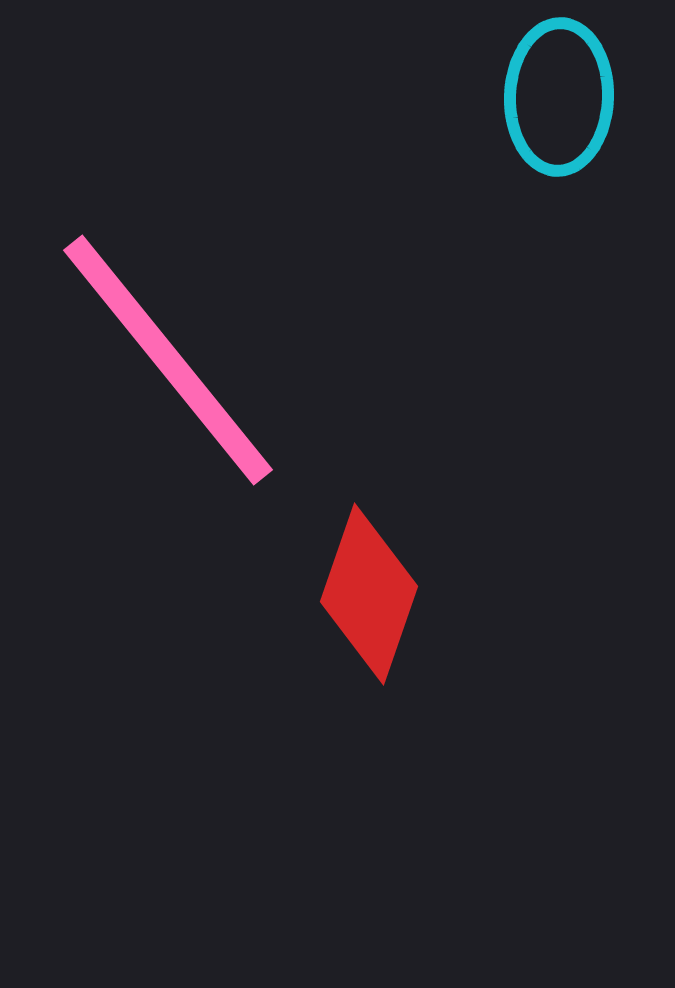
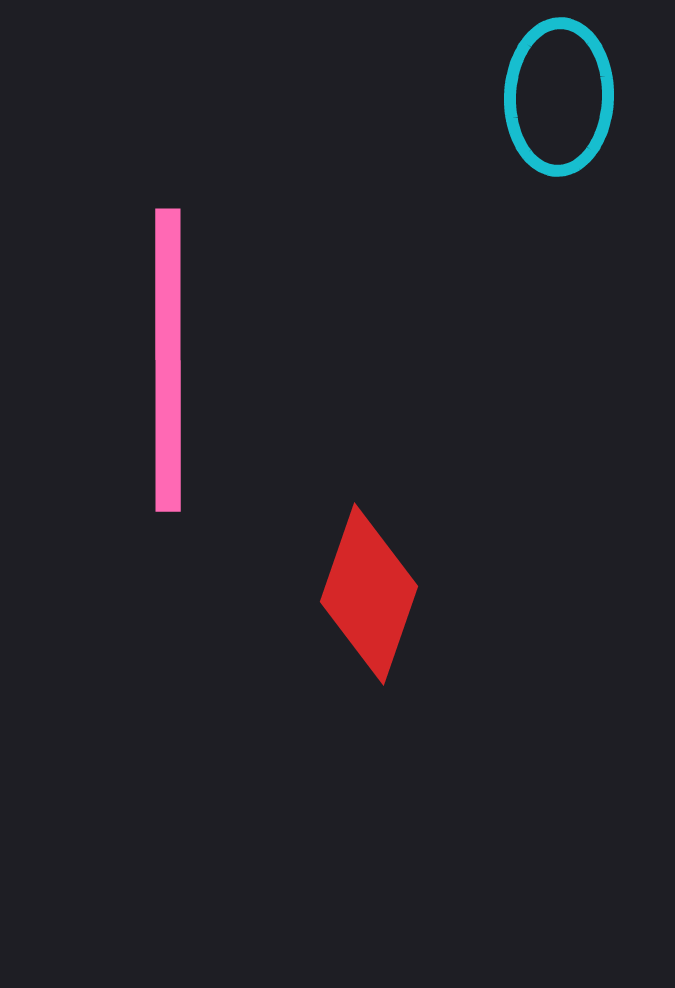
pink line: rotated 39 degrees clockwise
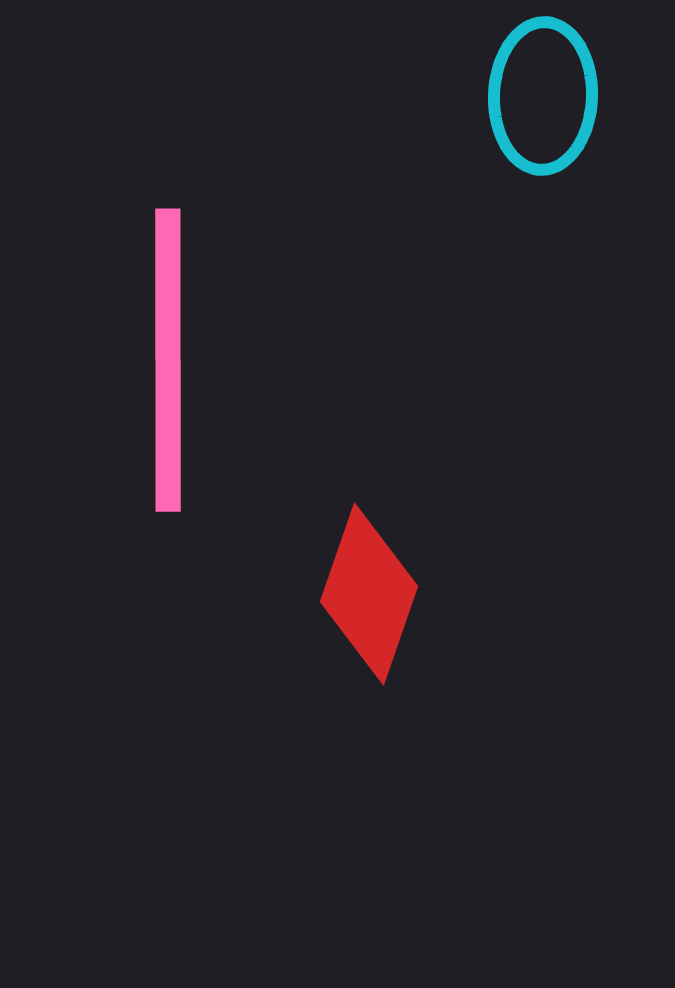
cyan ellipse: moved 16 px left, 1 px up
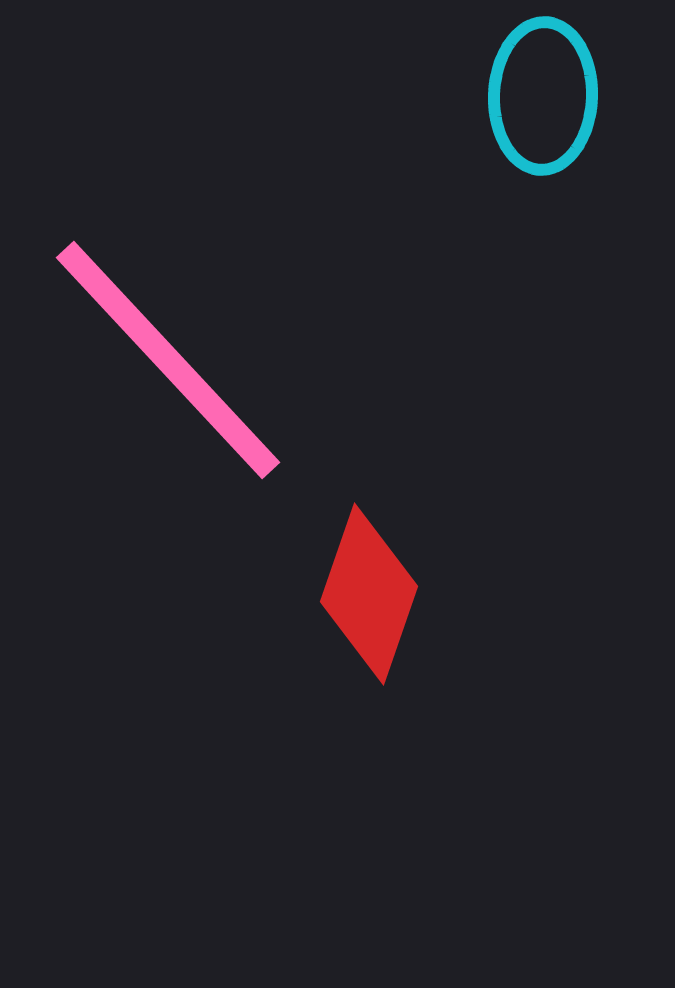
pink line: rotated 43 degrees counterclockwise
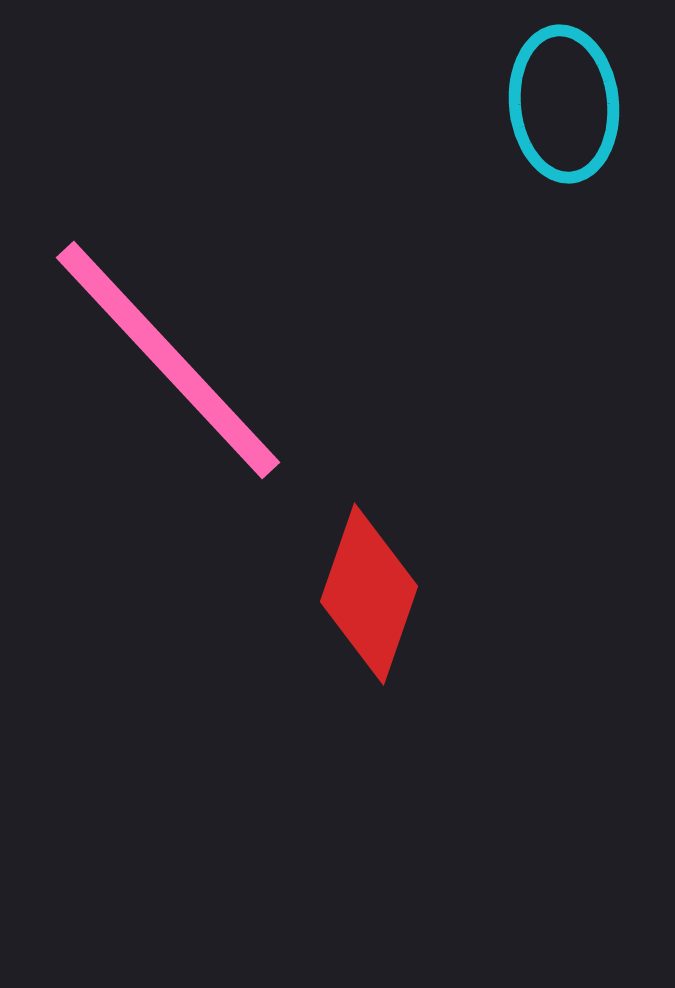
cyan ellipse: moved 21 px right, 8 px down; rotated 8 degrees counterclockwise
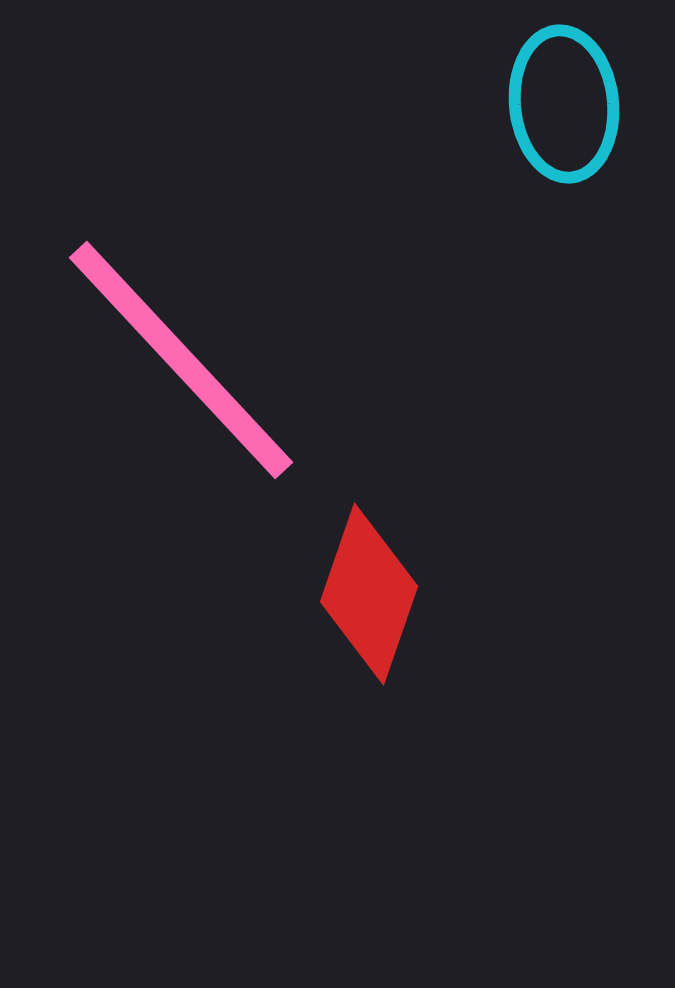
pink line: moved 13 px right
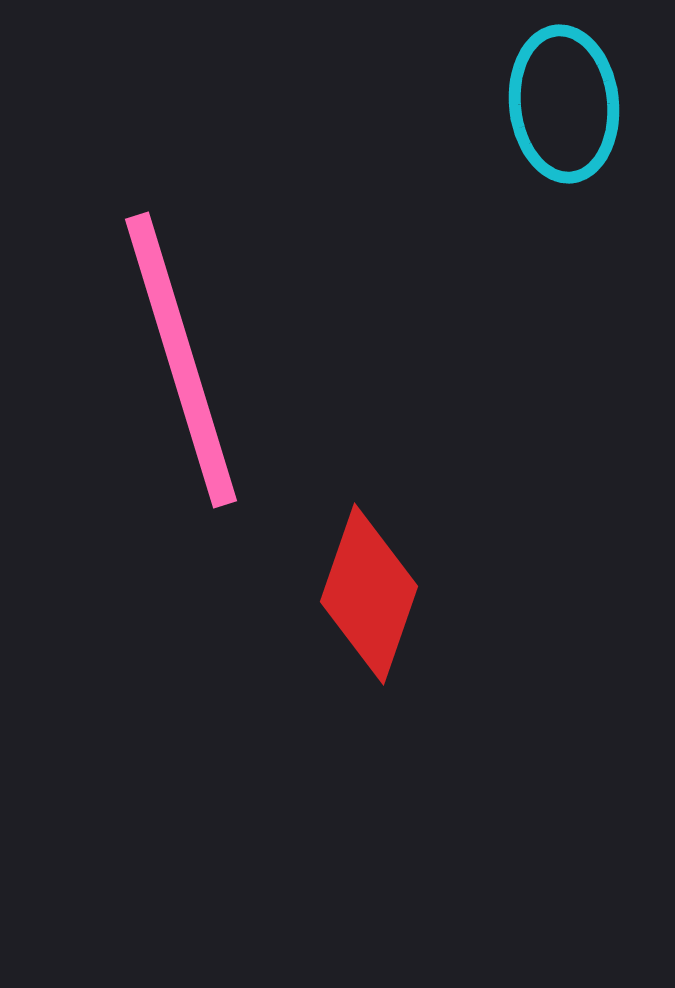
pink line: rotated 26 degrees clockwise
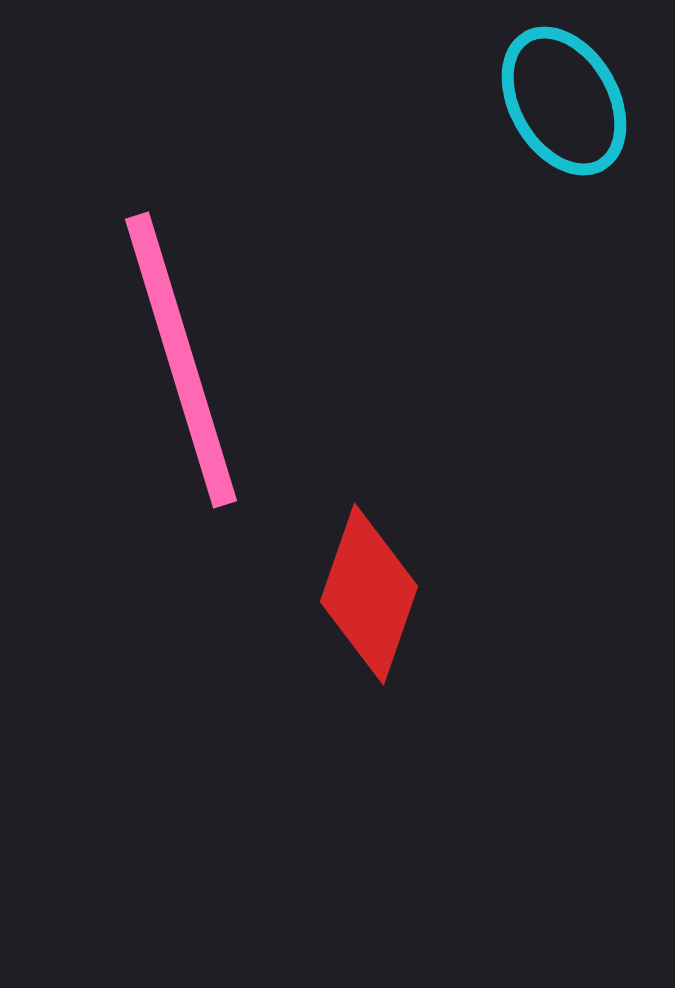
cyan ellipse: moved 3 px up; rotated 24 degrees counterclockwise
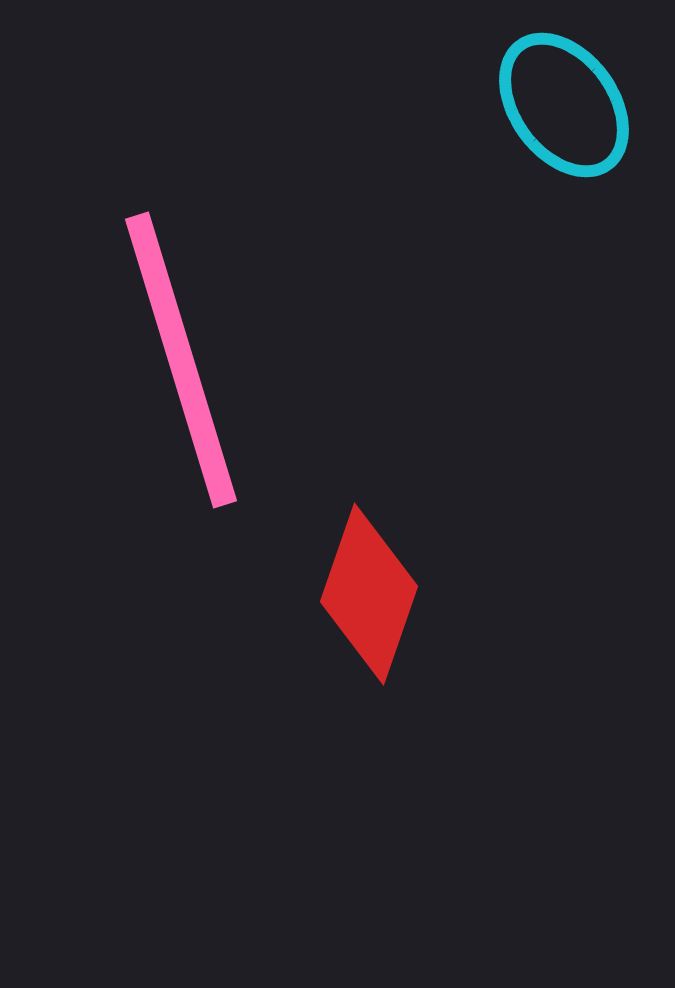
cyan ellipse: moved 4 px down; rotated 6 degrees counterclockwise
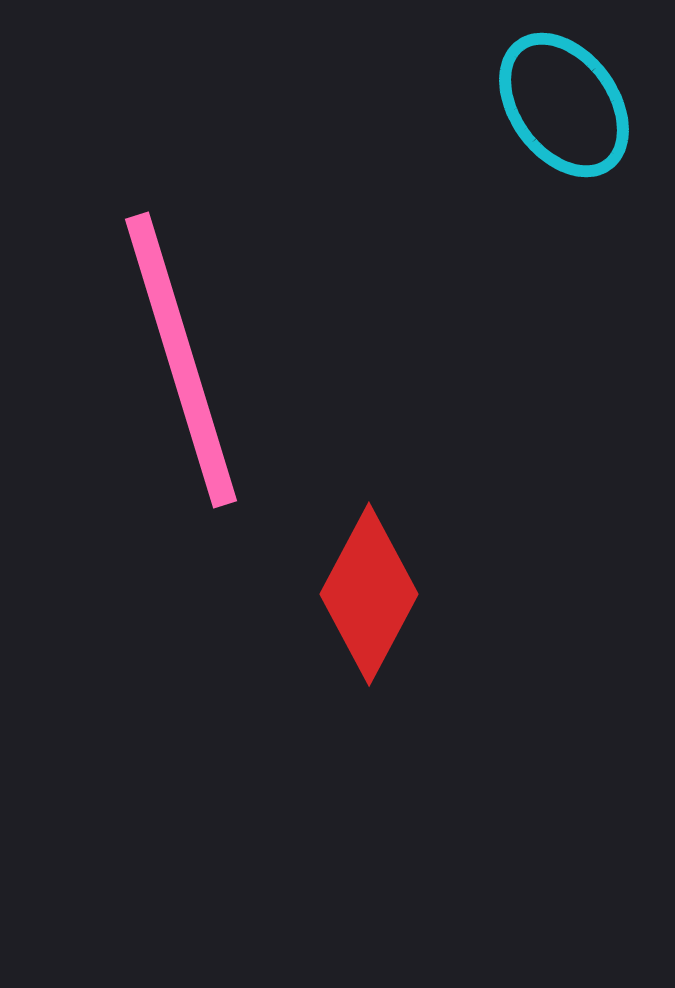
red diamond: rotated 9 degrees clockwise
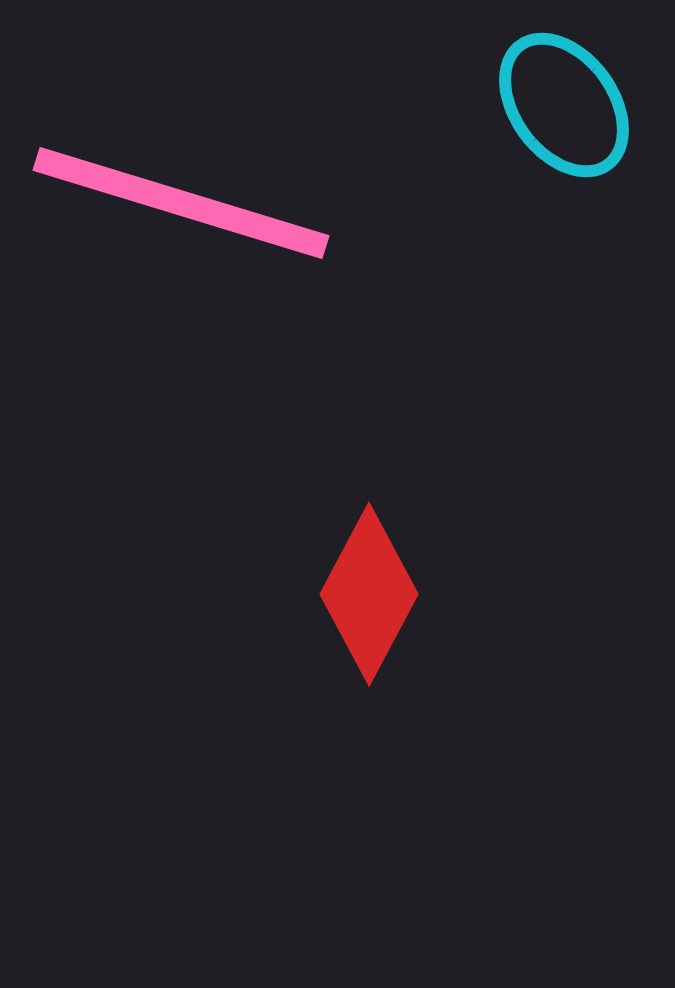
pink line: moved 157 px up; rotated 56 degrees counterclockwise
